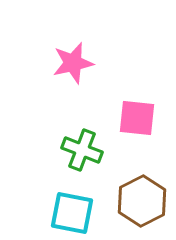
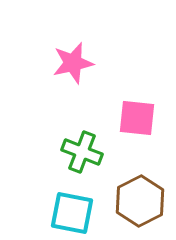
green cross: moved 2 px down
brown hexagon: moved 2 px left
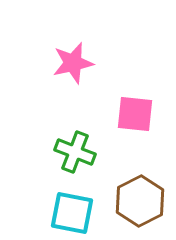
pink square: moved 2 px left, 4 px up
green cross: moved 7 px left
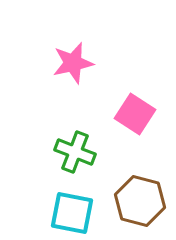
pink square: rotated 27 degrees clockwise
brown hexagon: rotated 18 degrees counterclockwise
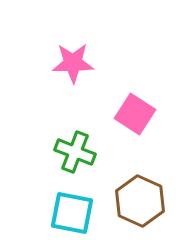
pink star: rotated 12 degrees clockwise
brown hexagon: rotated 9 degrees clockwise
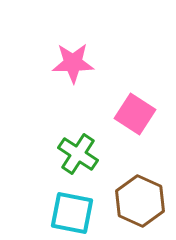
green cross: moved 3 px right, 2 px down; rotated 12 degrees clockwise
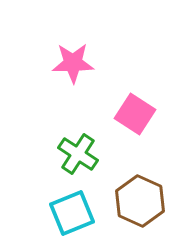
cyan square: rotated 33 degrees counterclockwise
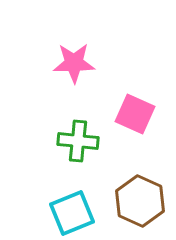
pink star: moved 1 px right
pink square: rotated 9 degrees counterclockwise
green cross: moved 13 px up; rotated 27 degrees counterclockwise
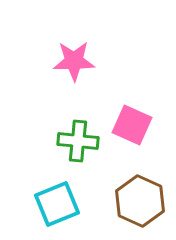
pink star: moved 2 px up
pink square: moved 3 px left, 11 px down
cyan square: moved 15 px left, 9 px up
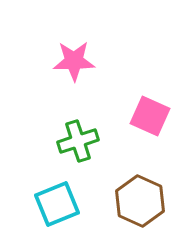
pink square: moved 18 px right, 9 px up
green cross: rotated 24 degrees counterclockwise
